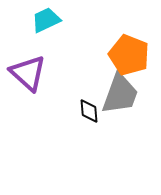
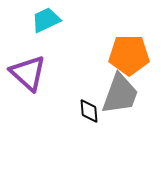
orange pentagon: rotated 21 degrees counterclockwise
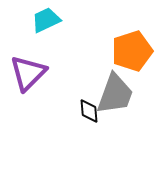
orange pentagon: moved 3 px right, 4 px up; rotated 18 degrees counterclockwise
purple triangle: rotated 33 degrees clockwise
gray trapezoid: moved 5 px left
